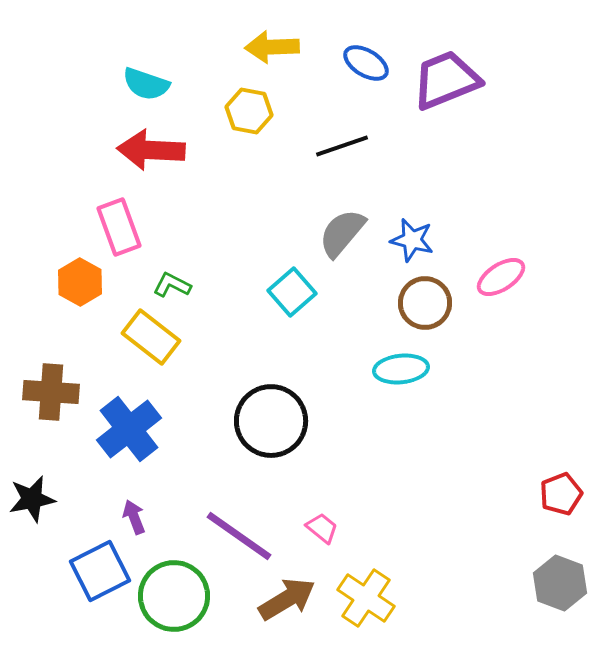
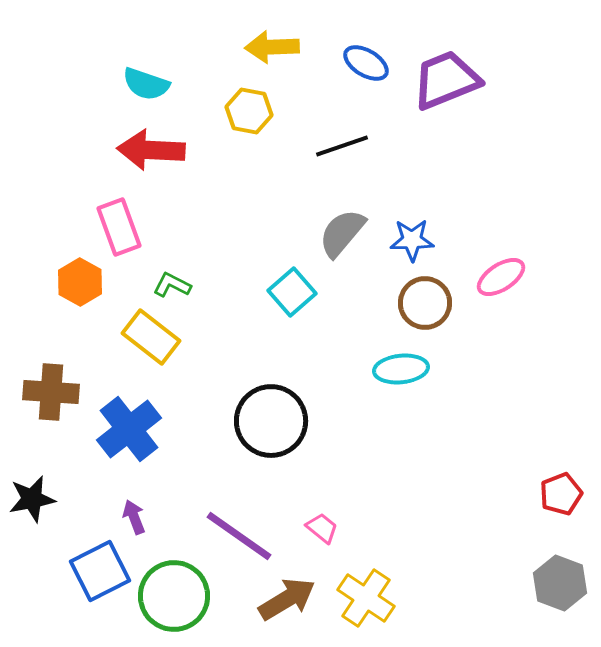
blue star: rotated 15 degrees counterclockwise
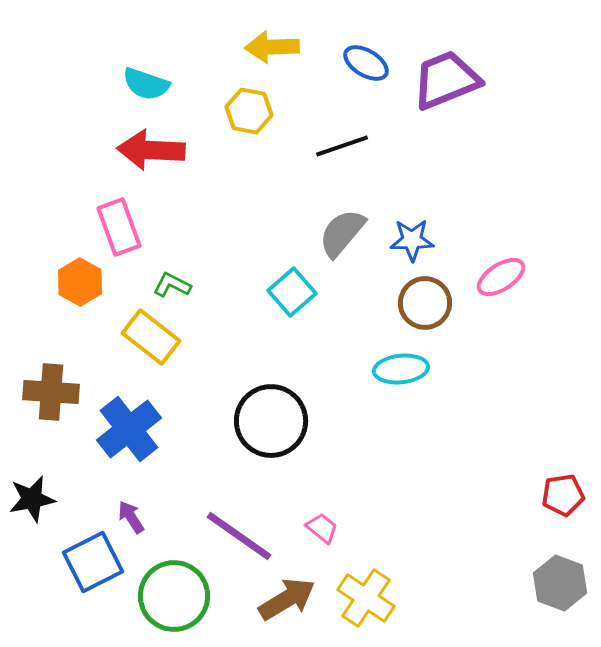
red pentagon: moved 2 px right, 1 px down; rotated 12 degrees clockwise
purple arrow: moved 3 px left; rotated 12 degrees counterclockwise
blue square: moved 7 px left, 9 px up
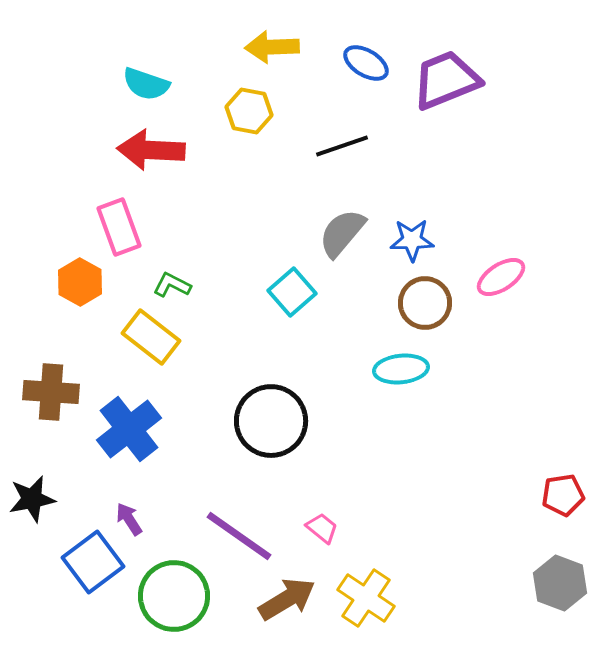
purple arrow: moved 2 px left, 2 px down
blue square: rotated 10 degrees counterclockwise
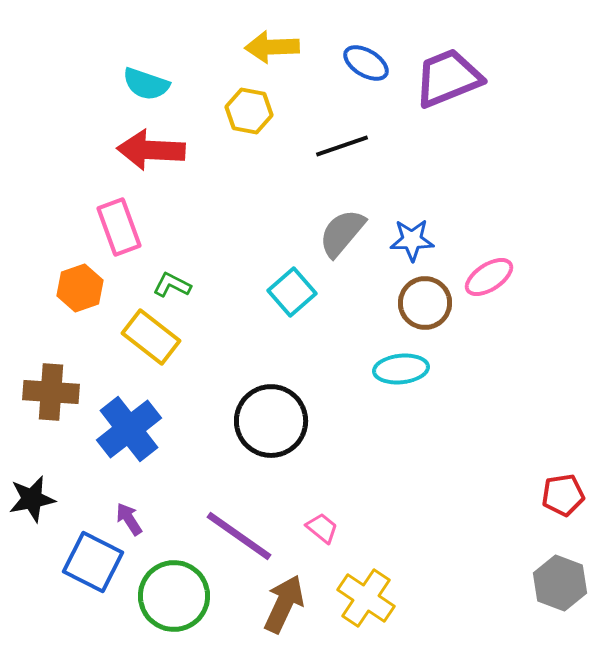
purple trapezoid: moved 2 px right, 2 px up
pink ellipse: moved 12 px left
orange hexagon: moved 6 px down; rotated 12 degrees clockwise
blue square: rotated 26 degrees counterclockwise
brown arrow: moved 3 px left, 5 px down; rotated 34 degrees counterclockwise
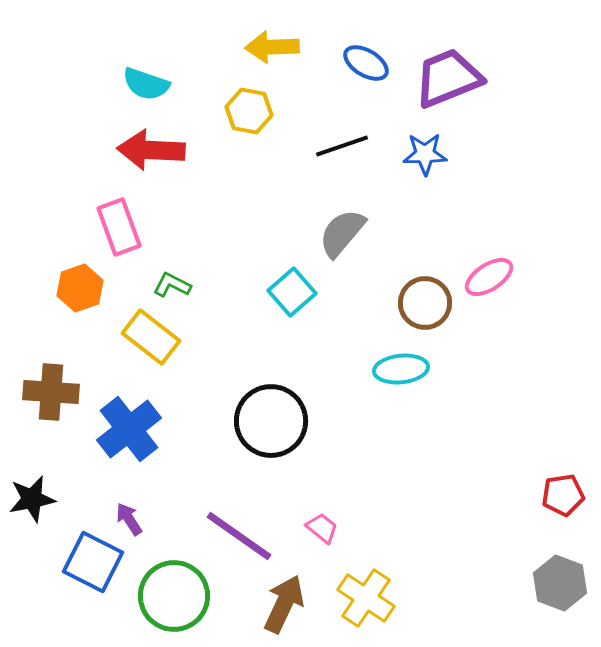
blue star: moved 13 px right, 86 px up
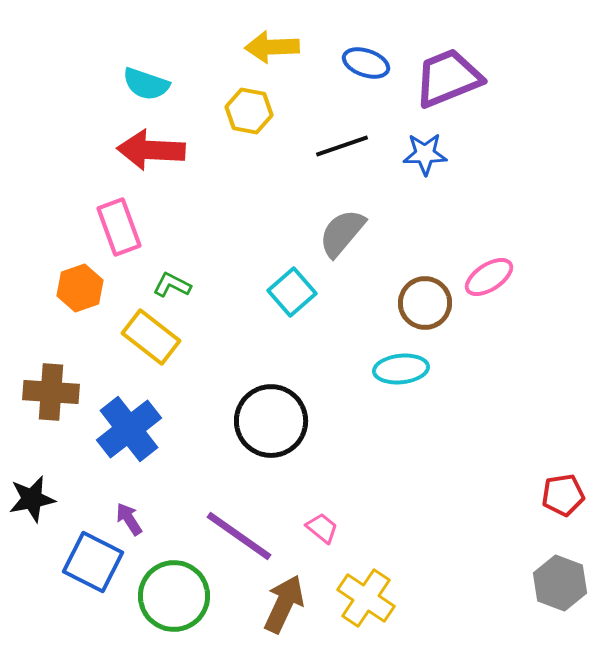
blue ellipse: rotated 12 degrees counterclockwise
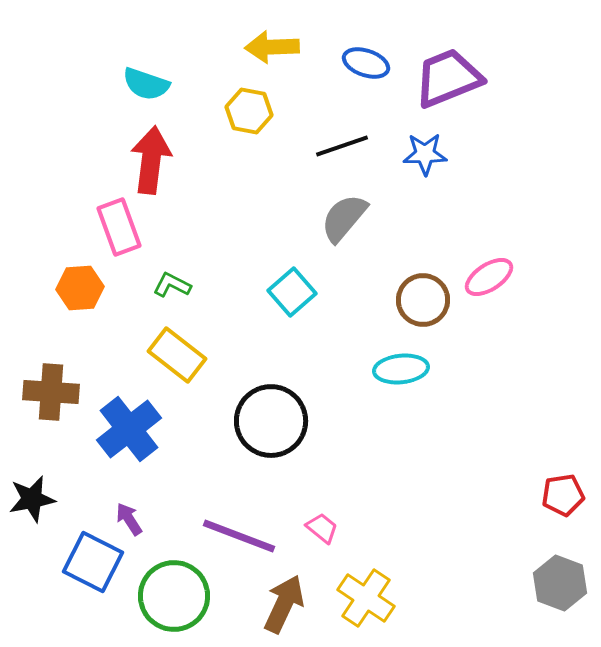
red arrow: moved 10 px down; rotated 94 degrees clockwise
gray semicircle: moved 2 px right, 15 px up
orange hexagon: rotated 15 degrees clockwise
brown circle: moved 2 px left, 3 px up
yellow rectangle: moved 26 px right, 18 px down
purple line: rotated 14 degrees counterclockwise
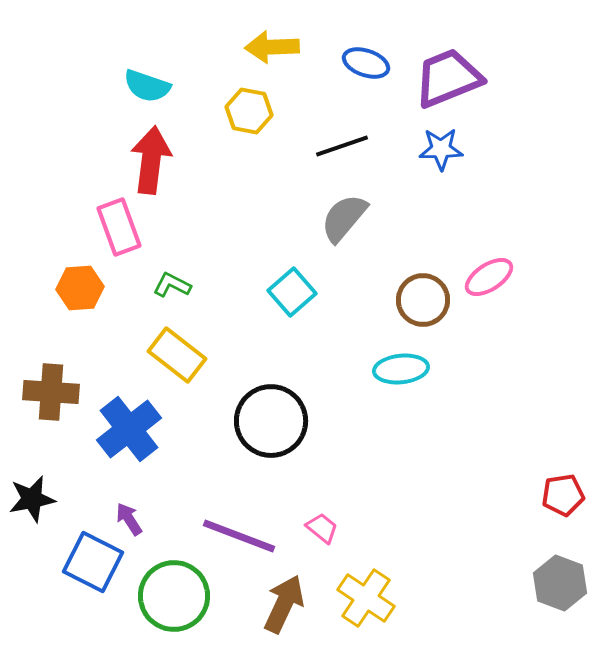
cyan semicircle: moved 1 px right, 2 px down
blue star: moved 16 px right, 5 px up
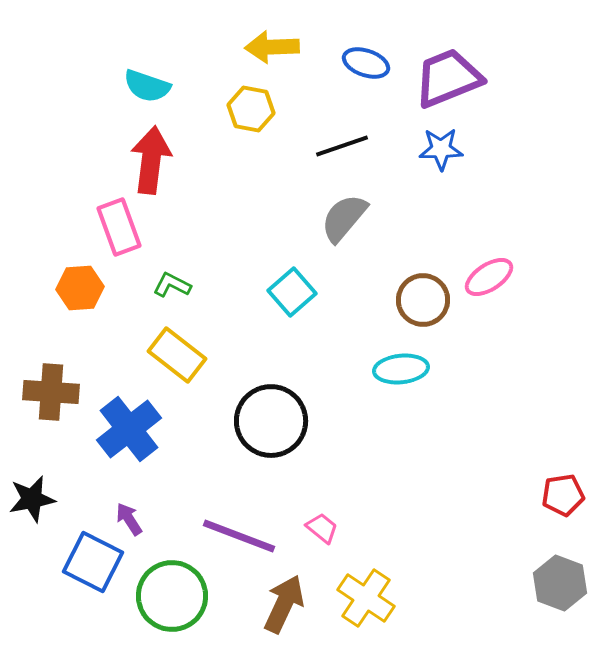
yellow hexagon: moved 2 px right, 2 px up
green circle: moved 2 px left
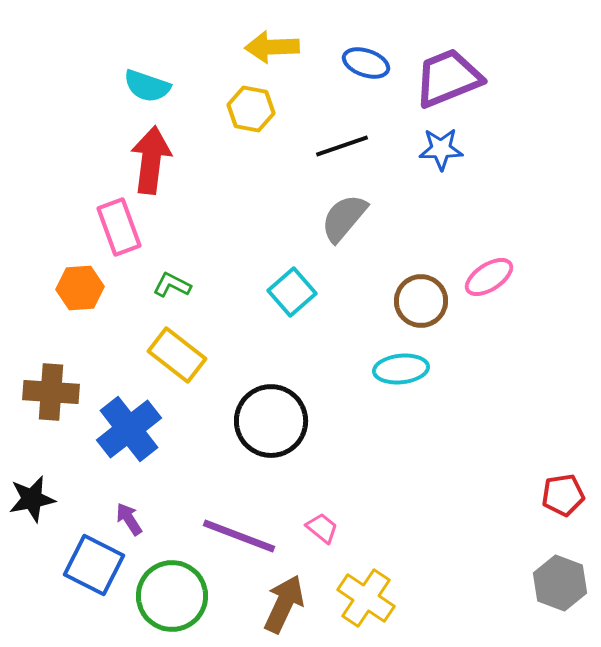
brown circle: moved 2 px left, 1 px down
blue square: moved 1 px right, 3 px down
